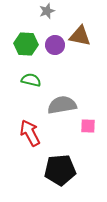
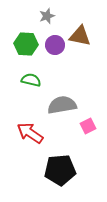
gray star: moved 5 px down
pink square: rotated 28 degrees counterclockwise
red arrow: rotated 28 degrees counterclockwise
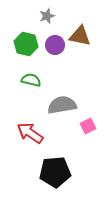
green hexagon: rotated 10 degrees clockwise
black pentagon: moved 5 px left, 2 px down
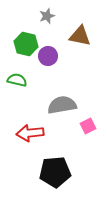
purple circle: moved 7 px left, 11 px down
green semicircle: moved 14 px left
red arrow: rotated 40 degrees counterclockwise
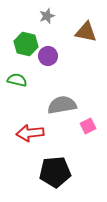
brown triangle: moved 6 px right, 4 px up
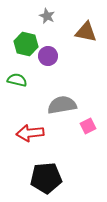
gray star: rotated 28 degrees counterclockwise
black pentagon: moved 9 px left, 6 px down
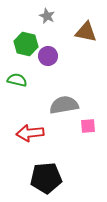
gray semicircle: moved 2 px right
pink square: rotated 21 degrees clockwise
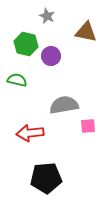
purple circle: moved 3 px right
